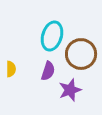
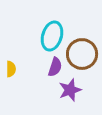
brown circle: moved 1 px right
purple semicircle: moved 7 px right, 4 px up
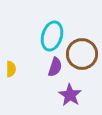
purple star: moved 5 px down; rotated 20 degrees counterclockwise
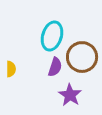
brown circle: moved 3 px down
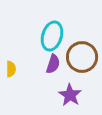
purple semicircle: moved 2 px left, 3 px up
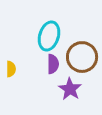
cyan ellipse: moved 3 px left
purple semicircle: rotated 18 degrees counterclockwise
purple star: moved 6 px up
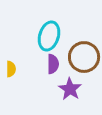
brown circle: moved 2 px right
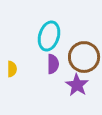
yellow semicircle: moved 1 px right
purple star: moved 7 px right, 4 px up
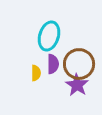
brown circle: moved 5 px left, 7 px down
yellow semicircle: moved 24 px right, 4 px down
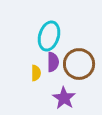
purple semicircle: moved 2 px up
purple star: moved 13 px left, 13 px down
